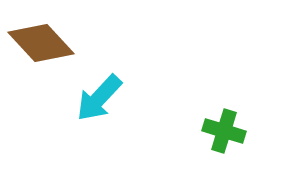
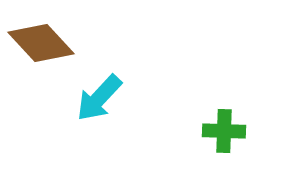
green cross: rotated 15 degrees counterclockwise
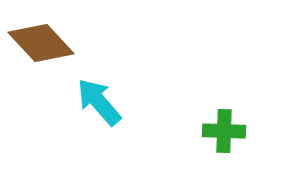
cyan arrow: moved 4 px down; rotated 96 degrees clockwise
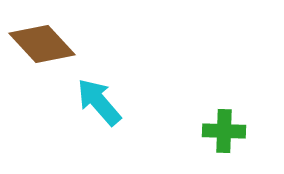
brown diamond: moved 1 px right, 1 px down
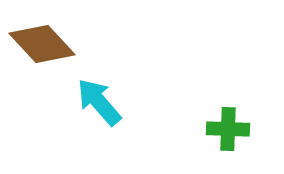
green cross: moved 4 px right, 2 px up
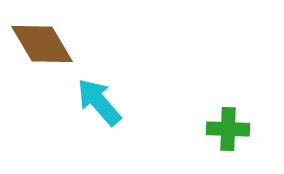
brown diamond: rotated 12 degrees clockwise
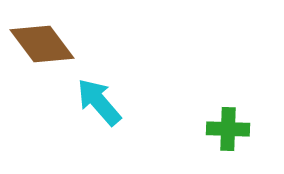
brown diamond: rotated 6 degrees counterclockwise
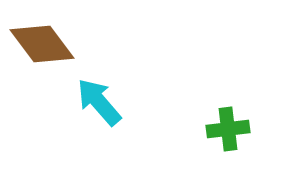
green cross: rotated 9 degrees counterclockwise
